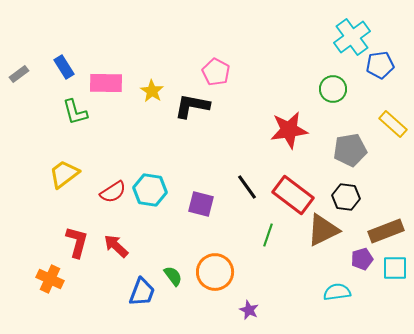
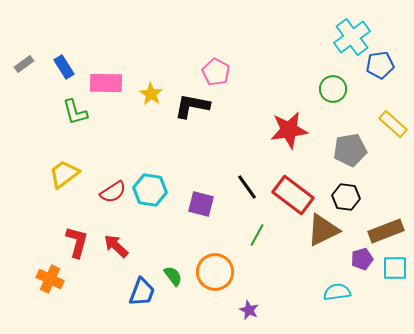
gray rectangle: moved 5 px right, 10 px up
yellow star: moved 1 px left, 3 px down
green line: moved 11 px left; rotated 10 degrees clockwise
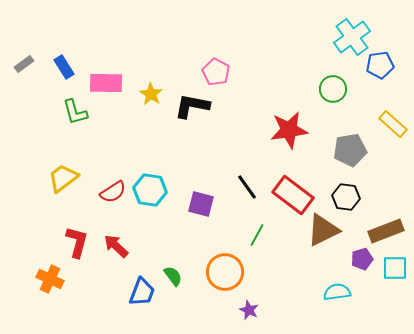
yellow trapezoid: moved 1 px left, 4 px down
orange circle: moved 10 px right
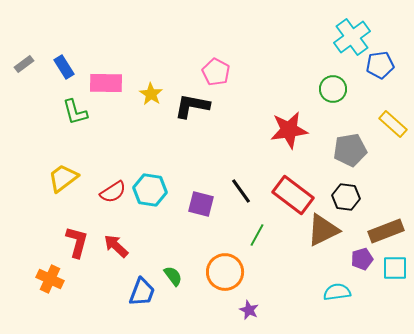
black line: moved 6 px left, 4 px down
